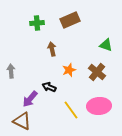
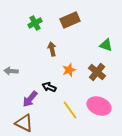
green cross: moved 2 px left; rotated 24 degrees counterclockwise
gray arrow: rotated 80 degrees counterclockwise
pink ellipse: rotated 25 degrees clockwise
yellow line: moved 1 px left
brown triangle: moved 2 px right, 2 px down
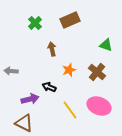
green cross: rotated 16 degrees counterclockwise
purple arrow: rotated 144 degrees counterclockwise
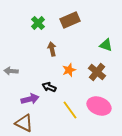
green cross: moved 3 px right
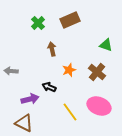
yellow line: moved 2 px down
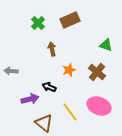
brown triangle: moved 20 px right; rotated 12 degrees clockwise
